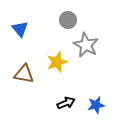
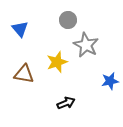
blue star: moved 14 px right, 24 px up
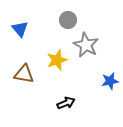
yellow star: moved 2 px up
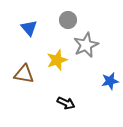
blue triangle: moved 9 px right, 1 px up
gray star: rotated 20 degrees clockwise
black arrow: rotated 48 degrees clockwise
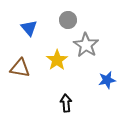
gray star: rotated 15 degrees counterclockwise
yellow star: rotated 15 degrees counterclockwise
brown triangle: moved 4 px left, 6 px up
blue star: moved 3 px left, 1 px up
black arrow: rotated 120 degrees counterclockwise
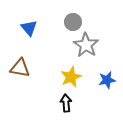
gray circle: moved 5 px right, 2 px down
yellow star: moved 14 px right, 17 px down; rotated 10 degrees clockwise
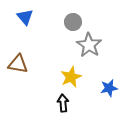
blue triangle: moved 4 px left, 11 px up
gray star: moved 3 px right
brown triangle: moved 2 px left, 4 px up
blue star: moved 2 px right, 8 px down
black arrow: moved 3 px left
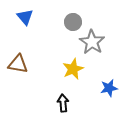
gray star: moved 3 px right, 3 px up
yellow star: moved 2 px right, 8 px up
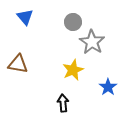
yellow star: moved 1 px down
blue star: moved 1 px left, 1 px up; rotated 24 degrees counterclockwise
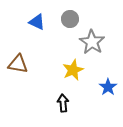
blue triangle: moved 12 px right, 5 px down; rotated 24 degrees counterclockwise
gray circle: moved 3 px left, 3 px up
